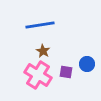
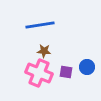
brown star: moved 1 px right; rotated 24 degrees counterclockwise
blue circle: moved 3 px down
pink cross: moved 1 px right, 2 px up; rotated 8 degrees counterclockwise
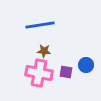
blue circle: moved 1 px left, 2 px up
pink cross: rotated 12 degrees counterclockwise
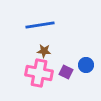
purple square: rotated 16 degrees clockwise
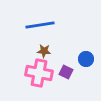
blue circle: moved 6 px up
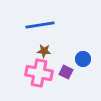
blue circle: moved 3 px left
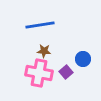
purple square: rotated 24 degrees clockwise
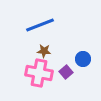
blue line: rotated 12 degrees counterclockwise
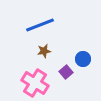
brown star: rotated 16 degrees counterclockwise
pink cross: moved 4 px left, 10 px down; rotated 20 degrees clockwise
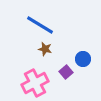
blue line: rotated 52 degrees clockwise
brown star: moved 1 px right, 2 px up; rotated 24 degrees clockwise
pink cross: rotated 32 degrees clockwise
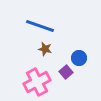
blue line: moved 1 px down; rotated 12 degrees counterclockwise
blue circle: moved 4 px left, 1 px up
pink cross: moved 2 px right, 1 px up
